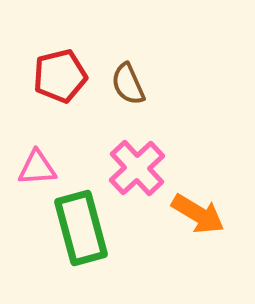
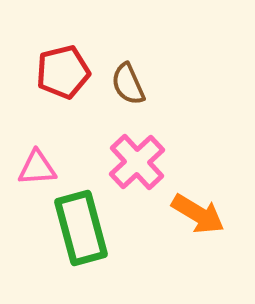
red pentagon: moved 3 px right, 4 px up
pink cross: moved 6 px up
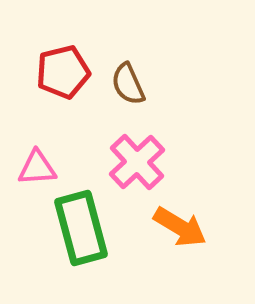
orange arrow: moved 18 px left, 13 px down
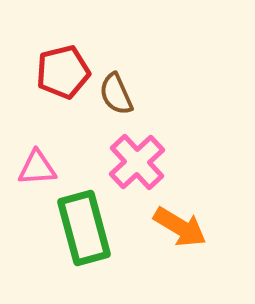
brown semicircle: moved 12 px left, 10 px down
green rectangle: moved 3 px right
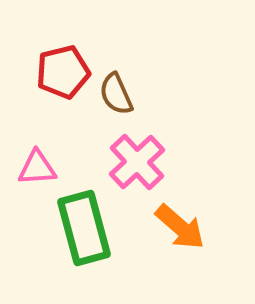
orange arrow: rotated 10 degrees clockwise
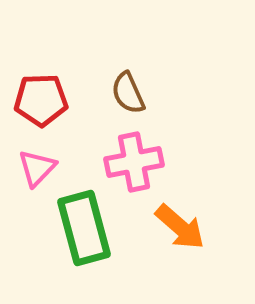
red pentagon: moved 22 px left, 28 px down; rotated 12 degrees clockwise
brown semicircle: moved 12 px right, 1 px up
pink cross: moved 3 px left; rotated 32 degrees clockwise
pink triangle: rotated 42 degrees counterclockwise
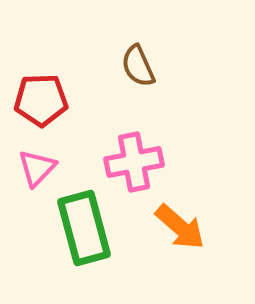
brown semicircle: moved 10 px right, 27 px up
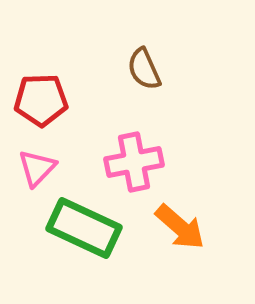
brown semicircle: moved 6 px right, 3 px down
green rectangle: rotated 50 degrees counterclockwise
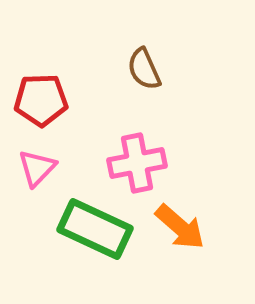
pink cross: moved 3 px right, 1 px down
green rectangle: moved 11 px right, 1 px down
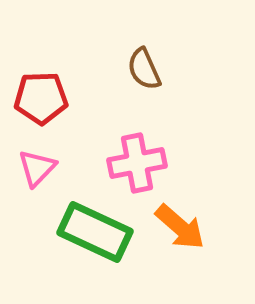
red pentagon: moved 2 px up
green rectangle: moved 3 px down
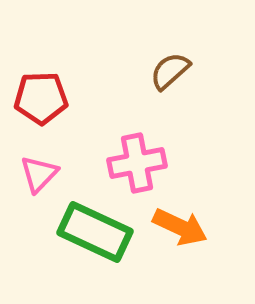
brown semicircle: moved 26 px right, 2 px down; rotated 72 degrees clockwise
pink triangle: moved 2 px right, 6 px down
orange arrow: rotated 16 degrees counterclockwise
